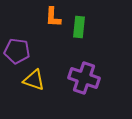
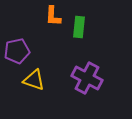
orange L-shape: moved 1 px up
purple pentagon: rotated 20 degrees counterclockwise
purple cross: moved 3 px right; rotated 8 degrees clockwise
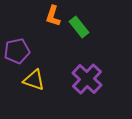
orange L-shape: rotated 15 degrees clockwise
green rectangle: rotated 45 degrees counterclockwise
purple cross: moved 1 px down; rotated 16 degrees clockwise
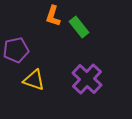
purple pentagon: moved 1 px left, 1 px up
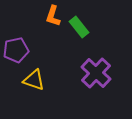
purple cross: moved 9 px right, 6 px up
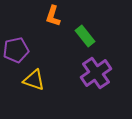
green rectangle: moved 6 px right, 9 px down
purple cross: rotated 12 degrees clockwise
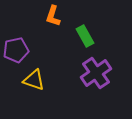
green rectangle: rotated 10 degrees clockwise
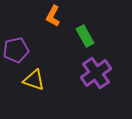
orange L-shape: rotated 10 degrees clockwise
